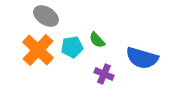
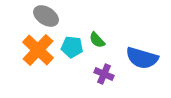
cyan pentagon: rotated 15 degrees clockwise
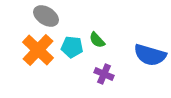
blue semicircle: moved 8 px right, 3 px up
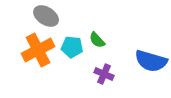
orange cross: rotated 20 degrees clockwise
blue semicircle: moved 1 px right, 6 px down
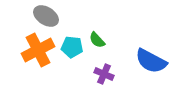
blue semicircle: rotated 12 degrees clockwise
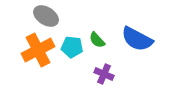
blue semicircle: moved 14 px left, 22 px up
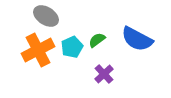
green semicircle: rotated 96 degrees clockwise
cyan pentagon: rotated 30 degrees counterclockwise
purple cross: rotated 24 degrees clockwise
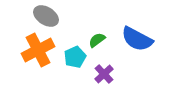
cyan pentagon: moved 3 px right, 10 px down
